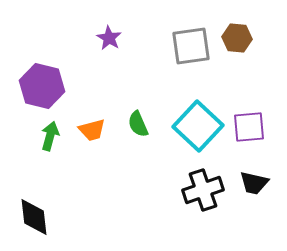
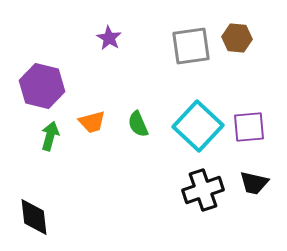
orange trapezoid: moved 8 px up
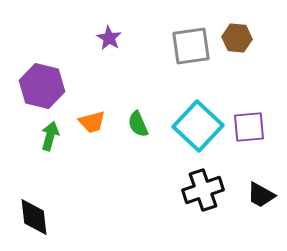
black trapezoid: moved 7 px right, 12 px down; rotated 16 degrees clockwise
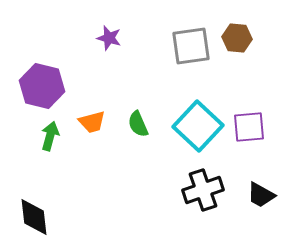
purple star: rotated 15 degrees counterclockwise
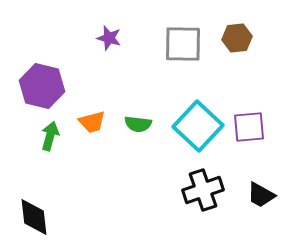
brown hexagon: rotated 12 degrees counterclockwise
gray square: moved 8 px left, 2 px up; rotated 9 degrees clockwise
green semicircle: rotated 60 degrees counterclockwise
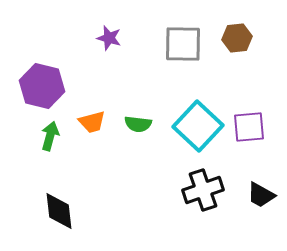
black diamond: moved 25 px right, 6 px up
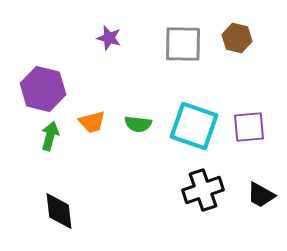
brown hexagon: rotated 20 degrees clockwise
purple hexagon: moved 1 px right, 3 px down
cyan square: moved 4 px left; rotated 24 degrees counterclockwise
